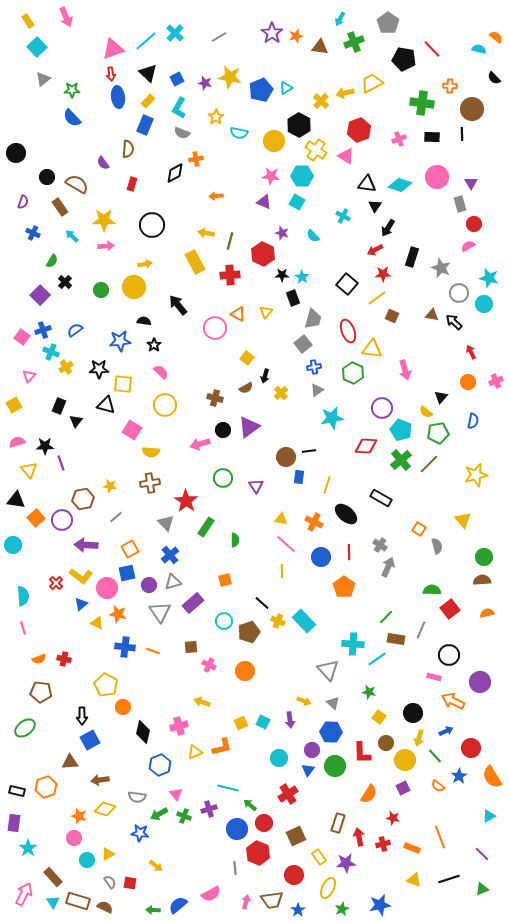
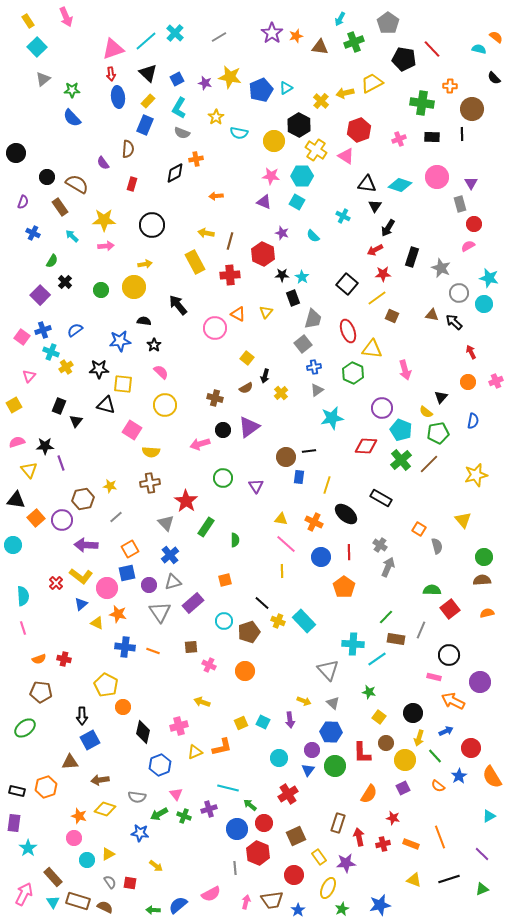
orange rectangle at (412, 848): moved 1 px left, 4 px up
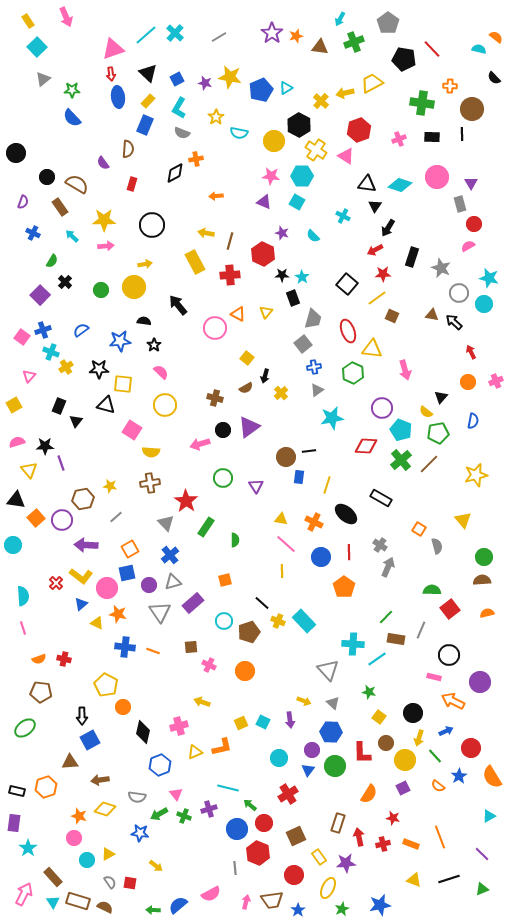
cyan line at (146, 41): moved 6 px up
blue semicircle at (75, 330): moved 6 px right
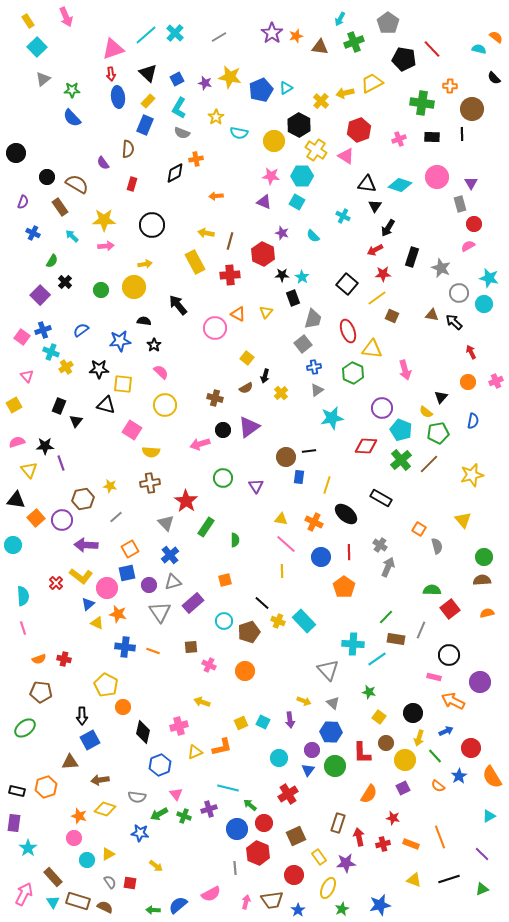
pink triangle at (29, 376): moved 2 px left; rotated 24 degrees counterclockwise
yellow star at (476, 475): moved 4 px left
blue triangle at (81, 604): moved 7 px right
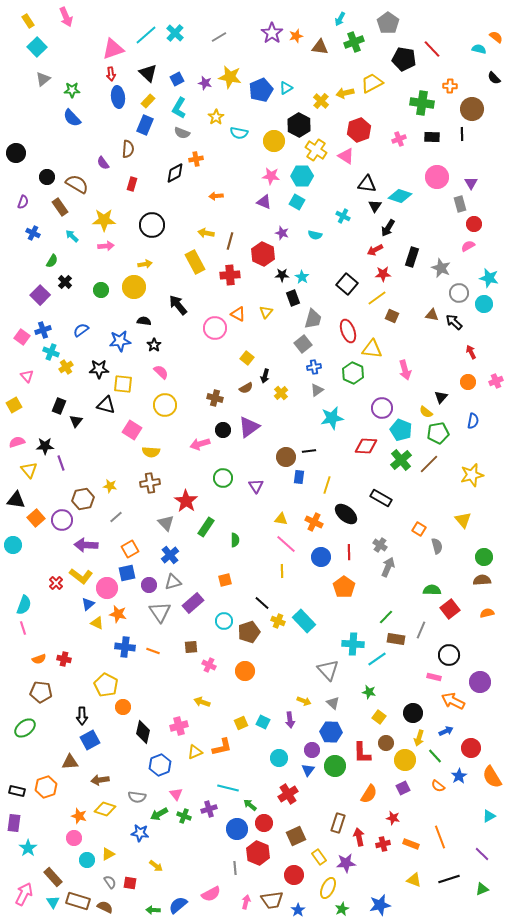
cyan diamond at (400, 185): moved 11 px down
cyan semicircle at (313, 236): moved 2 px right, 1 px up; rotated 32 degrees counterclockwise
cyan semicircle at (23, 596): moved 1 px right, 9 px down; rotated 24 degrees clockwise
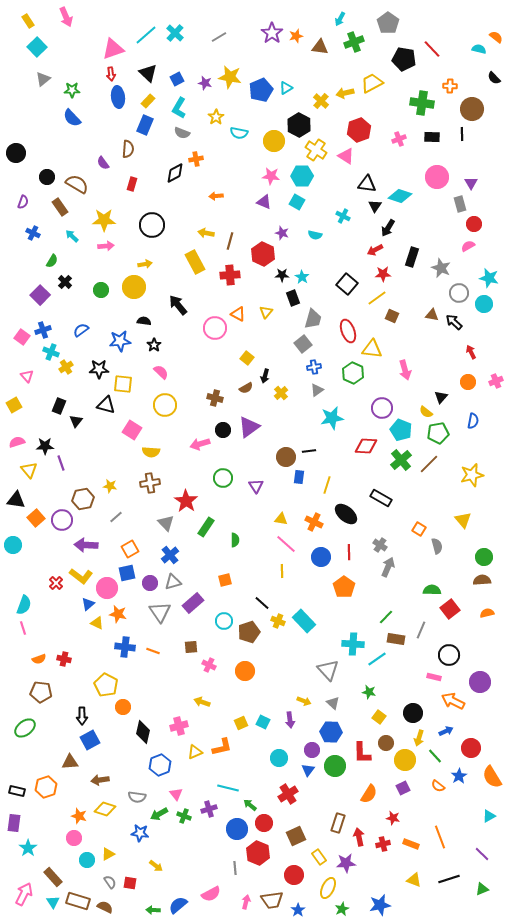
purple circle at (149, 585): moved 1 px right, 2 px up
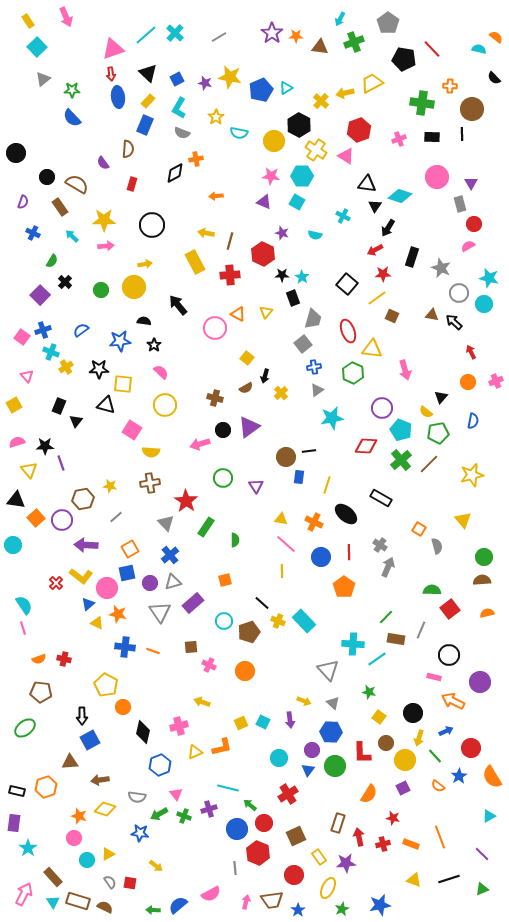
orange star at (296, 36): rotated 16 degrees clockwise
cyan semicircle at (24, 605): rotated 54 degrees counterclockwise
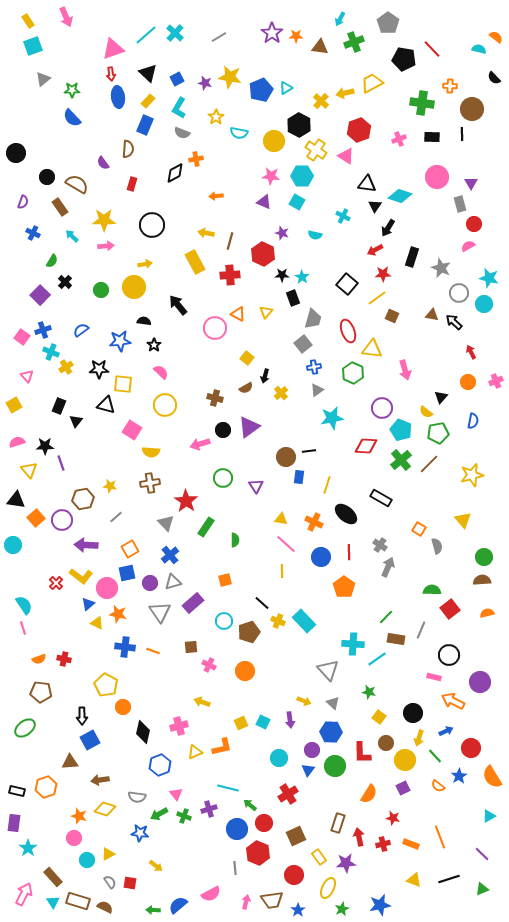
cyan square at (37, 47): moved 4 px left, 1 px up; rotated 24 degrees clockwise
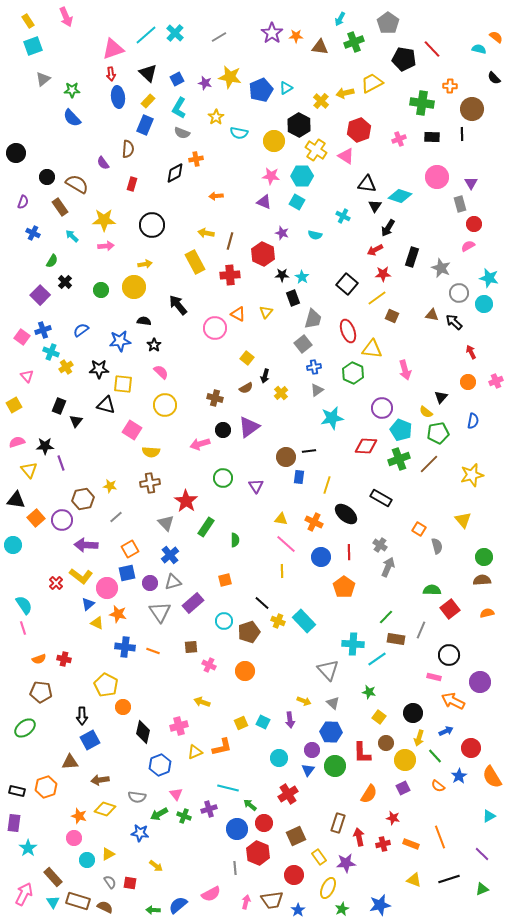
green cross at (401, 460): moved 2 px left, 1 px up; rotated 20 degrees clockwise
